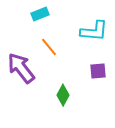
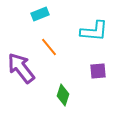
green diamond: rotated 10 degrees counterclockwise
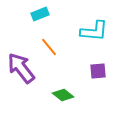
green diamond: rotated 70 degrees counterclockwise
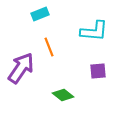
orange line: rotated 18 degrees clockwise
purple arrow: rotated 72 degrees clockwise
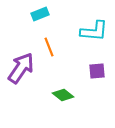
purple square: moved 1 px left
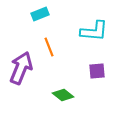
purple arrow: rotated 12 degrees counterclockwise
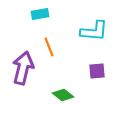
cyan rectangle: rotated 12 degrees clockwise
purple arrow: moved 2 px right; rotated 8 degrees counterclockwise
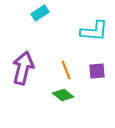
cyan rectangle: moved 1 px up; rotated 24 degrees counterclockwise
orange line: moved 17 px right, 23 px down
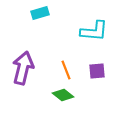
cyan rectangle: rotated 18 degrees clockwise
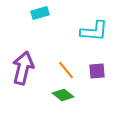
orange line: rotated 18 degrees counterclockwise
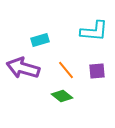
cyan rectangle: moved 27 px down
purple arrow: rotated 88 degrees counterclockwise
green diamond: moved 1 px left, 1 px down
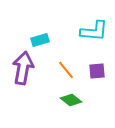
purple arrow: rotated 84 degrees clockwise
green diamond: moved 9 px right, 4 px down
